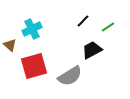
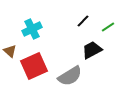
brown triangle: moved 6 px down
red square: rotated 8 degrees counterclockwise
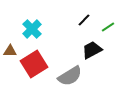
black line: moved 1 px right, 1 px up
cyan cross: rotated 18 degrees counterclockwise
brown triangle: rotated 40 degrees counterclockwise
red square: moved 2 px up; rotated 8 degrees counterclockwise
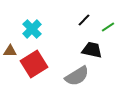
black trapezoid: rotated 40 degrees clockwise
gray semicircle: moved 7 px right
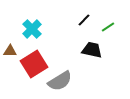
gray semicircle: moved 17 px left, 5 px down
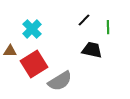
green line: rotated 56 degrees counterclockwise
